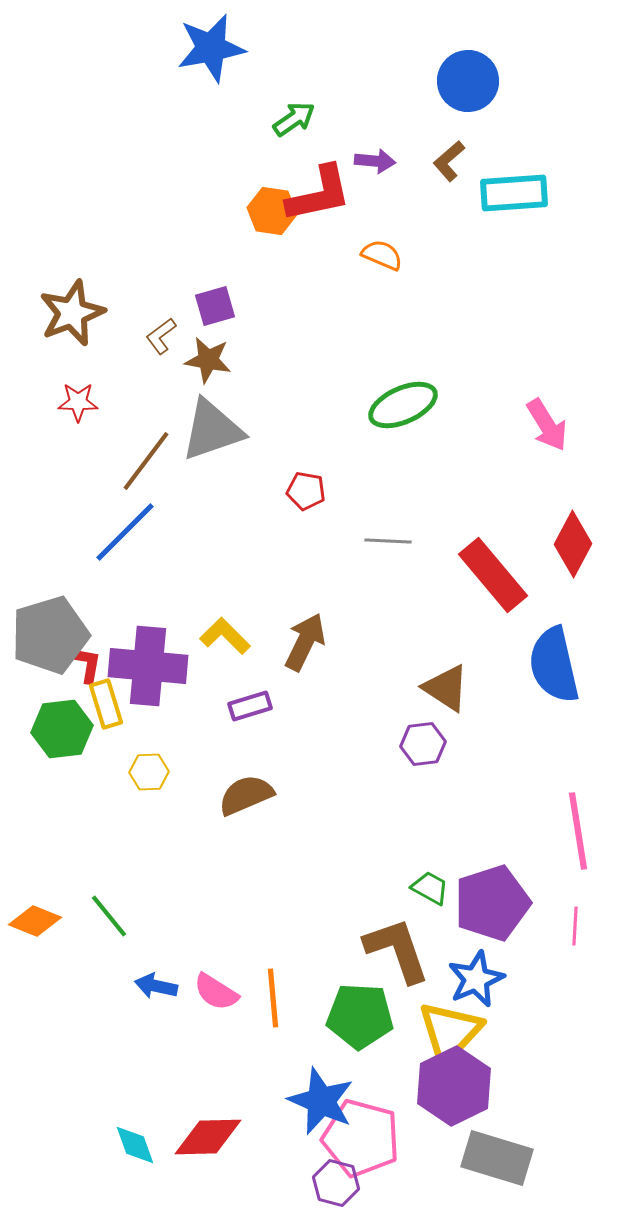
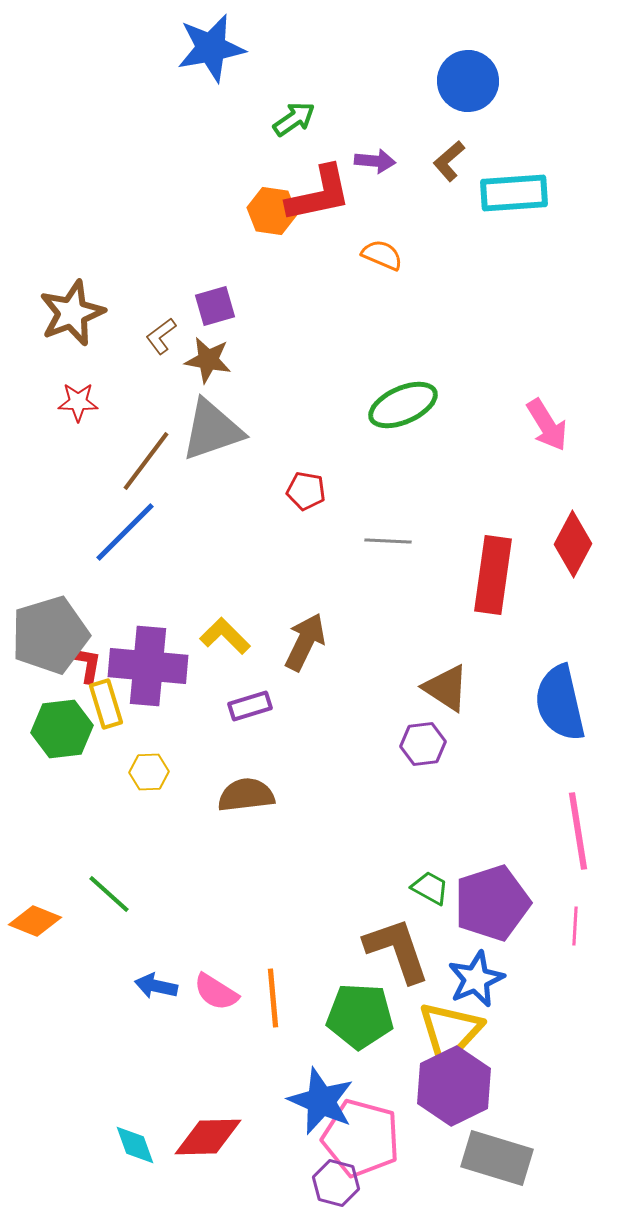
red rectangle at (493, 575): rotated 48 degrees clockwise
blue semicircle at (554, 665): moved 6 px right, 38 px down
brown semicircle at (246, 795): rotated 16 degrees clockwise
green line at (109, 916): moved 22 px up; rotated 9 degrees counterclockwise
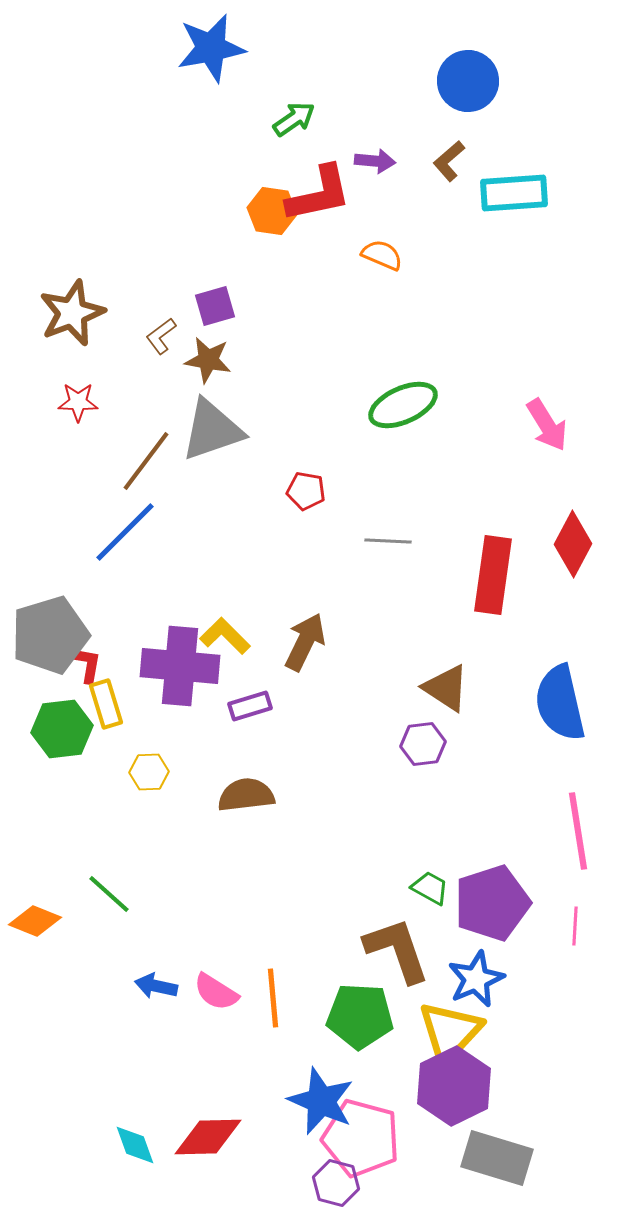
purple cross at (148, 666): moved 32 px right
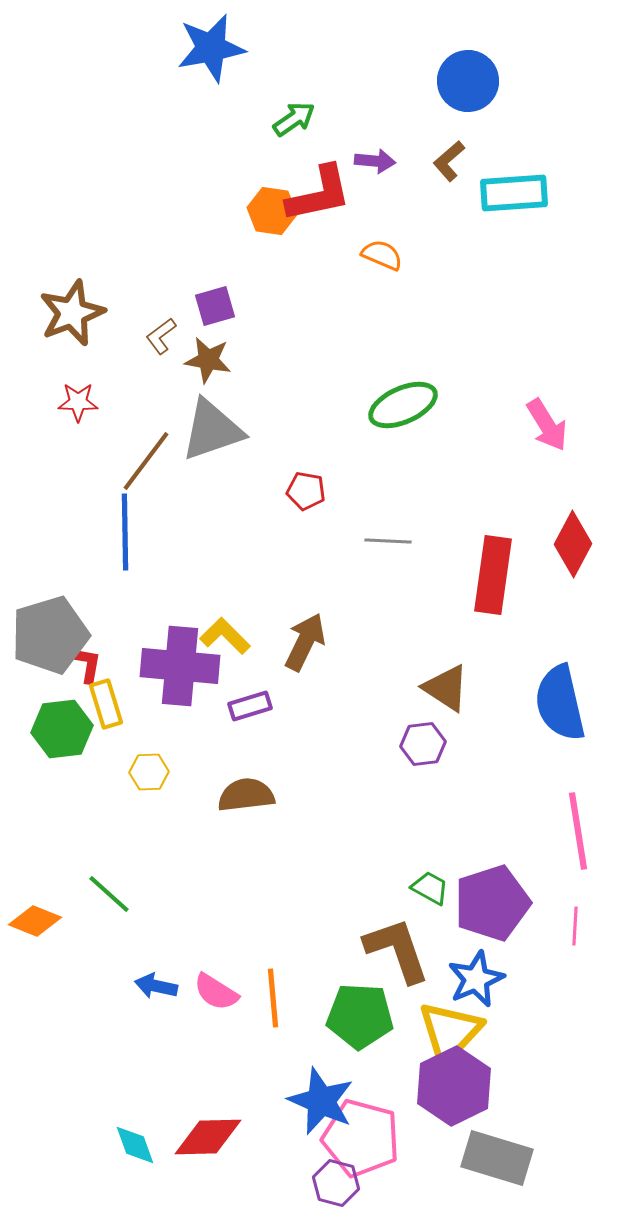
blue line at (125, 532): rotated 46 degrees counterclockwise
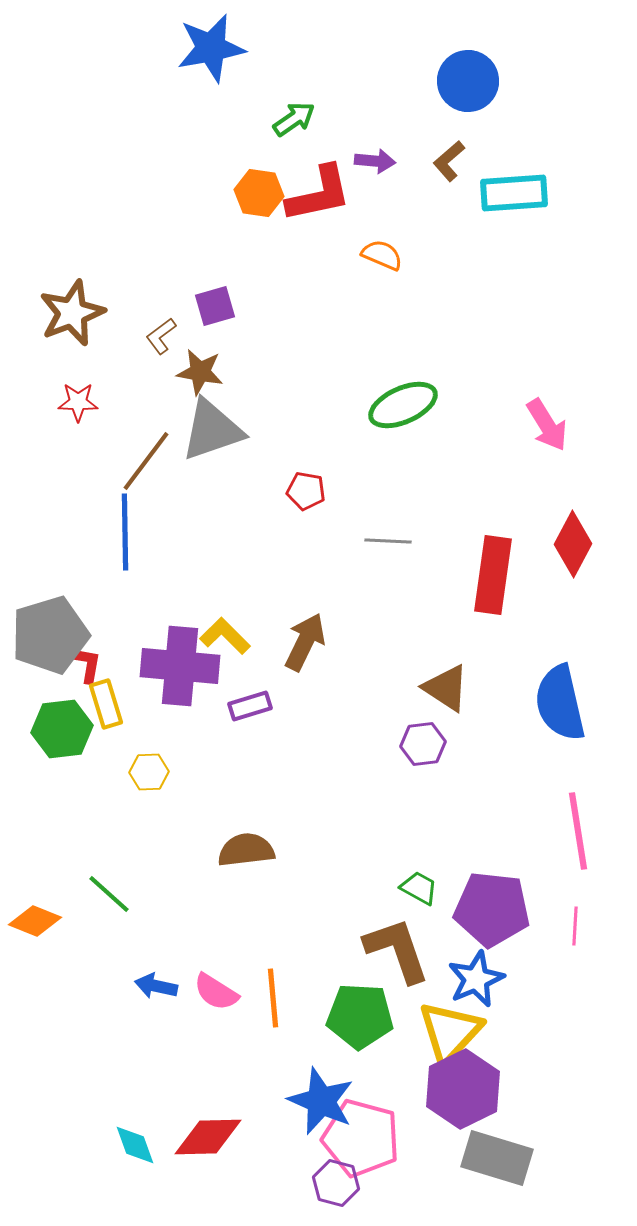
orange hexagon at (272, 211): moved 13 px left, 18 px up
brown star at (208, 360): moved 8 px left, 12 px down
brown semicircle at (246, 795): moved 55 px down
green trapezoid at (430, 888): moved 11 px left
purple pentagon at (492, 903): moved 6 px down; rotated 24 degrees clockwise
purple hexagon at (454, 1086): moved 9 px right, 3 px down
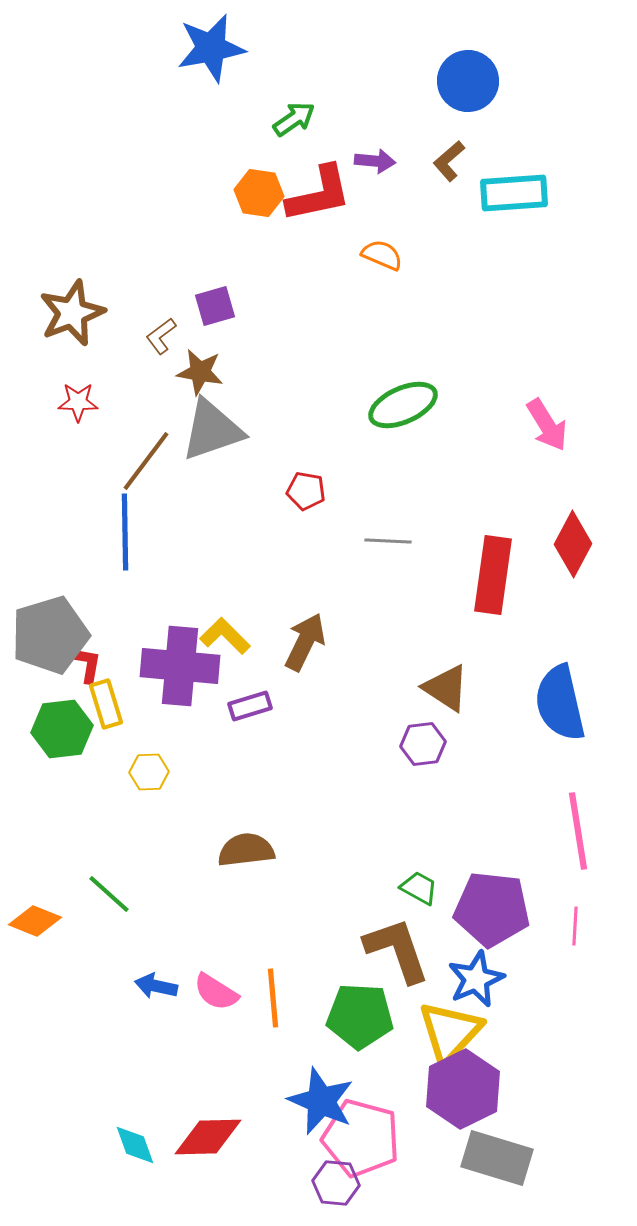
purple hexagon at (336, 1183): rotated 9 degrees counterclockwise
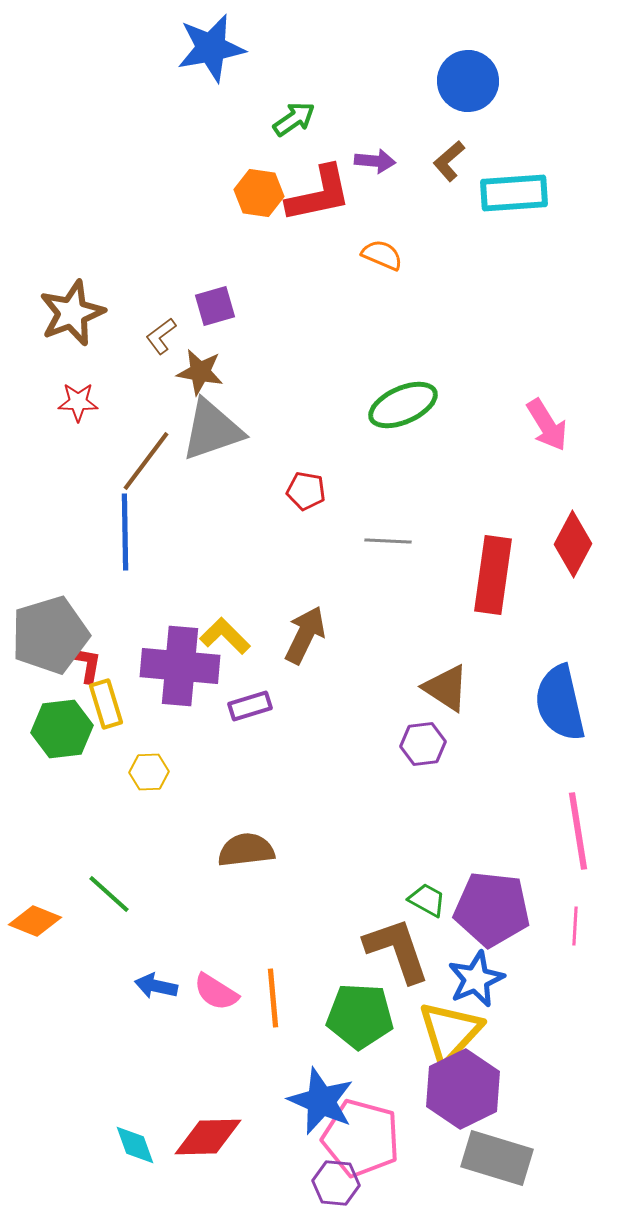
brown arrow at (305, 642): moved 7 px up
green trapezoid at (419, 888): moved 8 px right, 12 px down
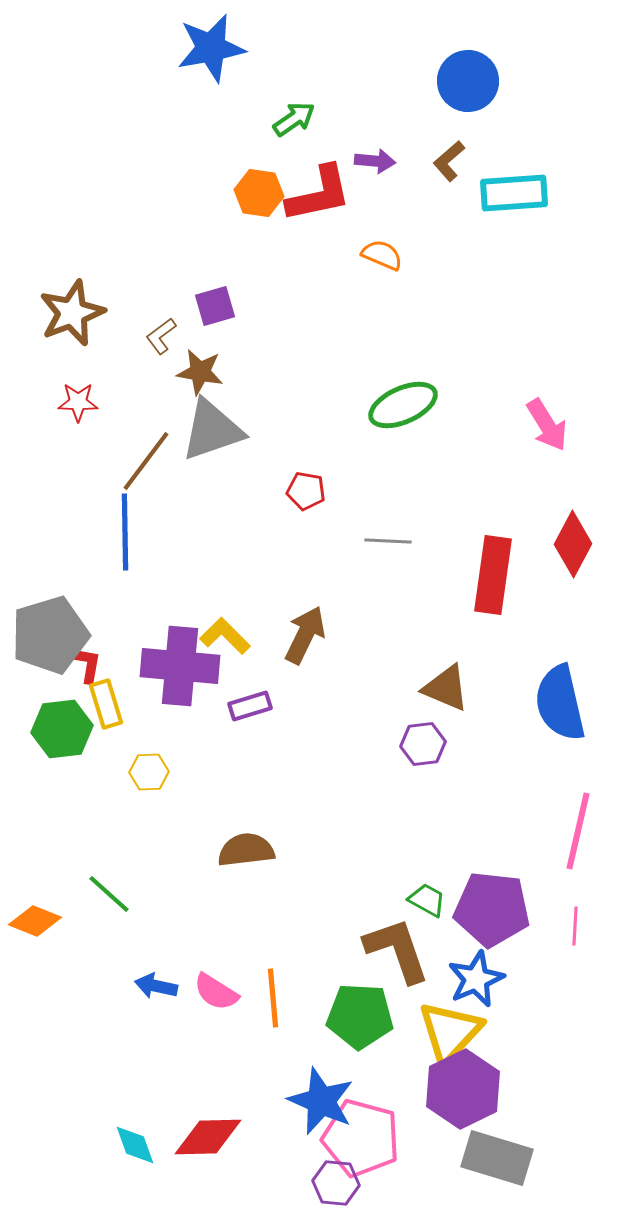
brown triangle at (446, 688): rotated 10 degrees counterclockwise
pink line at (578, 831): rotated 22 degrees clockwise
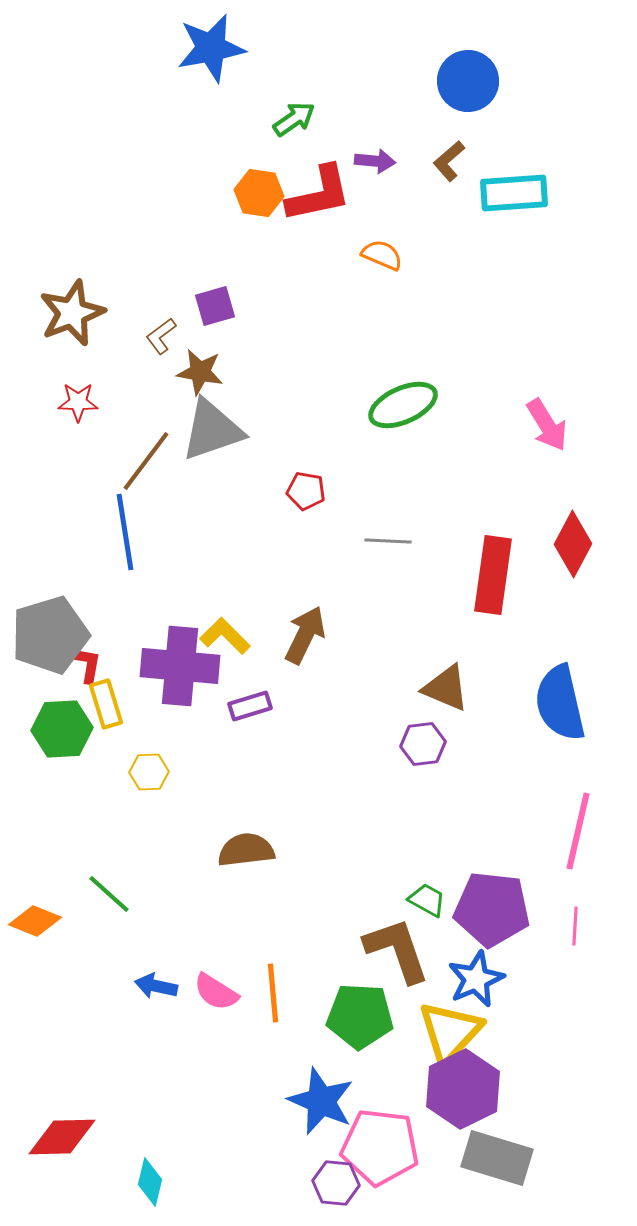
blue line at (125, 532): rotated 8 degrees counterclockwise
green hexagon at (62, 729): rotated 4 degrees clockwise
orange line at (273, 998): moved 5 px up
red diamond at (208, 1137): moved 146 px left
pink pentagon at (361, 1138): moved 19 px right, 9 px down; rotated 8 degrees counterclockwise
cyan diamond at (135, 1145): moved 15 px right, 37 px down; rotated 33 degrees clockwise
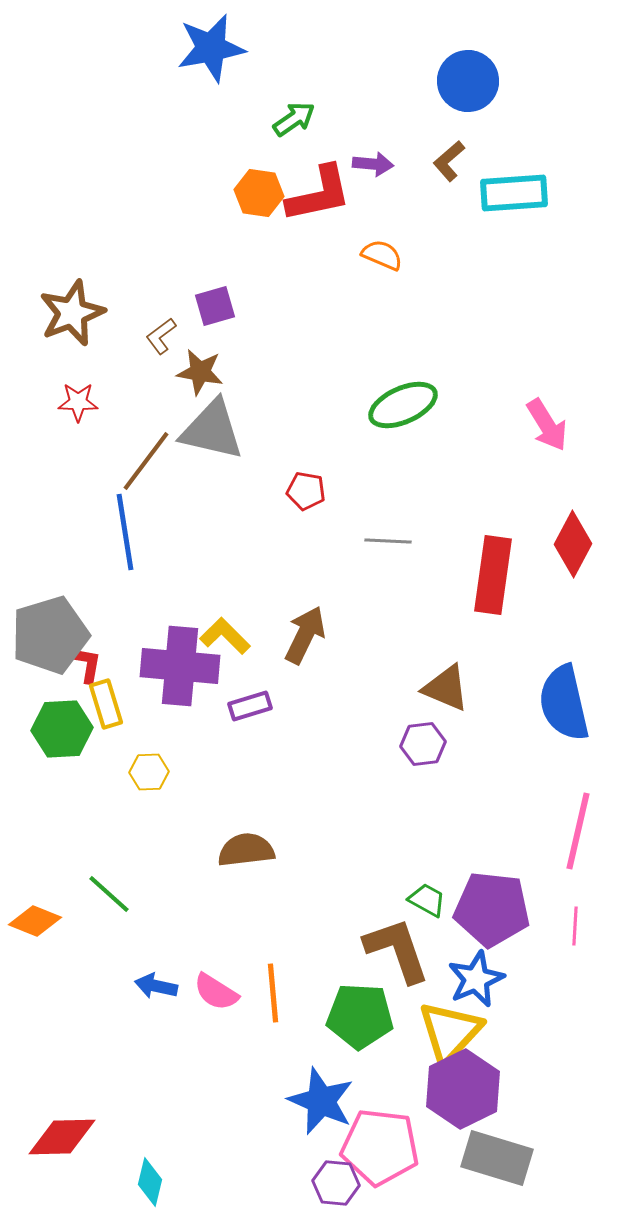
purple arrow at (375, 161): moved 2 px left, 3 px down
gray triangle at (212, 430): rotated 32 degrees clockwise
blue semicircle at (560, 703): moved 4 px right
